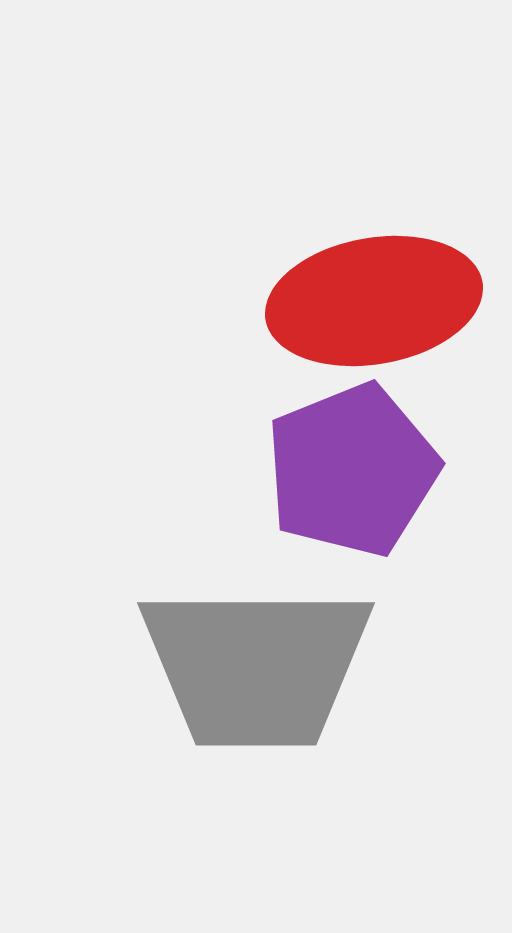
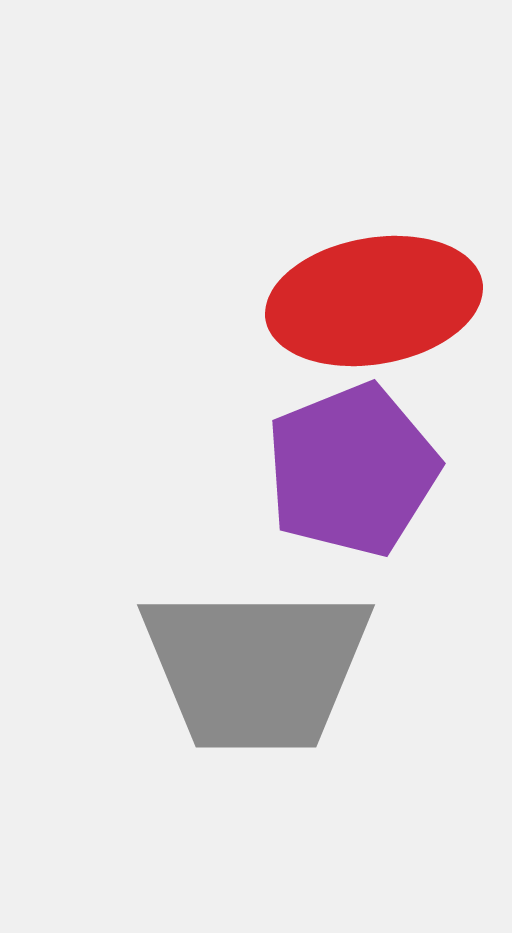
gray trapezoid: moved 2 px down
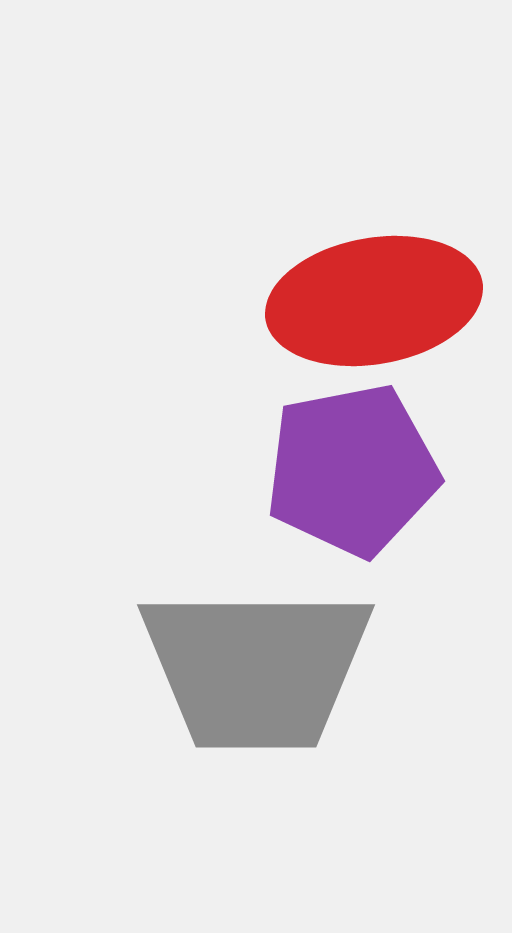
purple pentagon: rotated 11 degrees clockwise
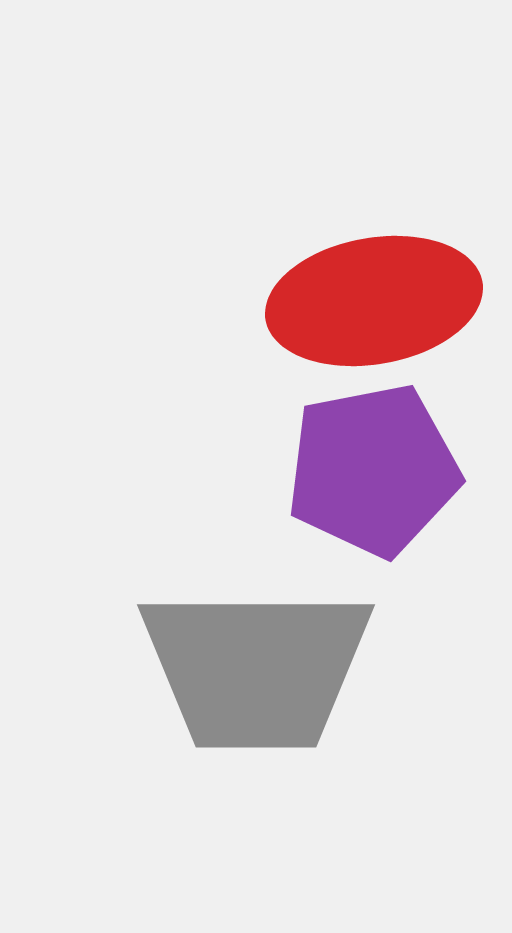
purple pentagon: moved 21 px right
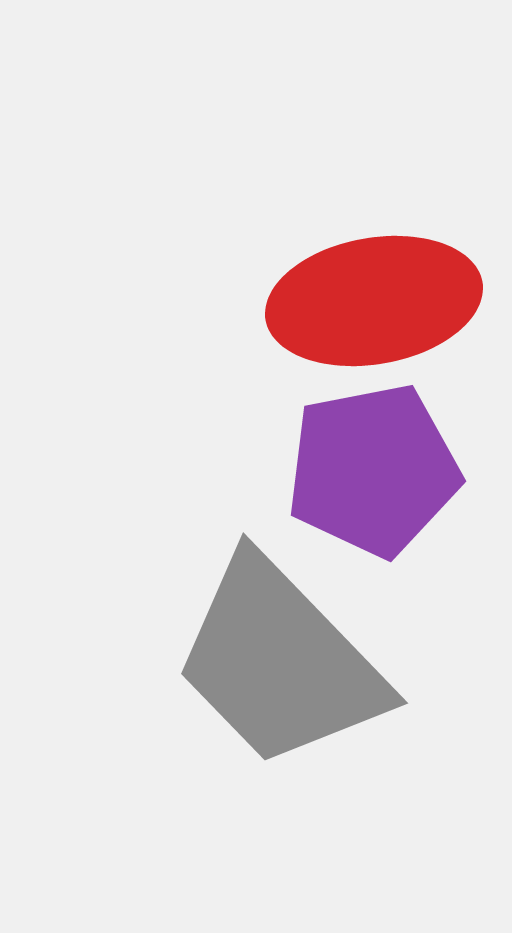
gray trapezoid: moved 24 px right, 6 px up; rotated 46 degrees clockwise
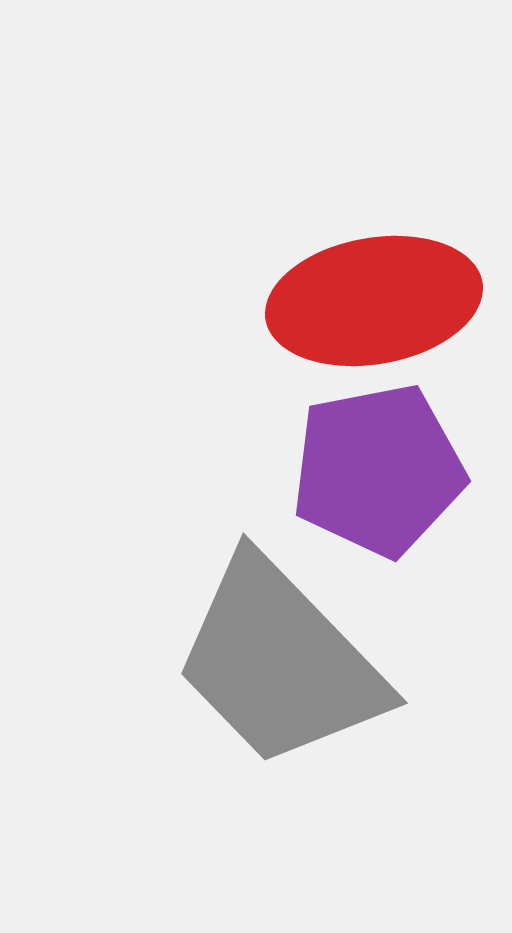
purple pentagon: moved 5 px right
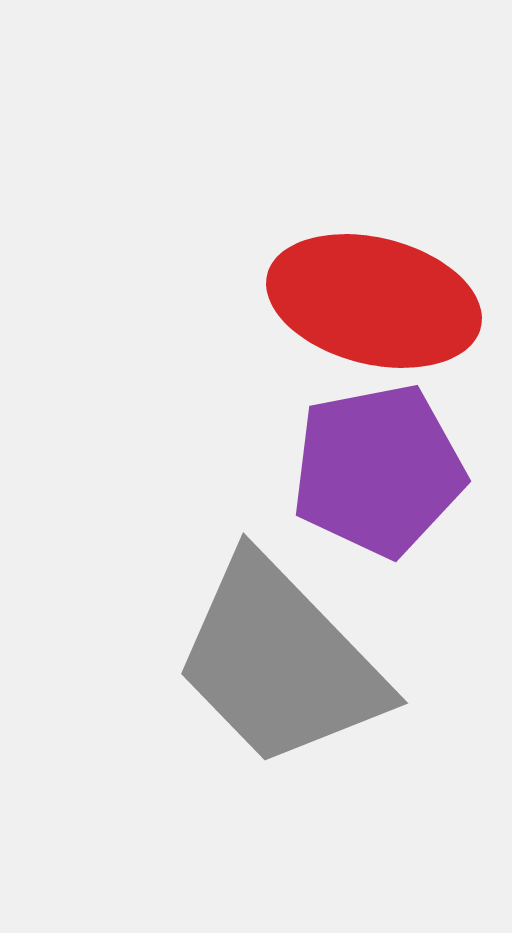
red ellipse: rotated 24 degrees clockwise
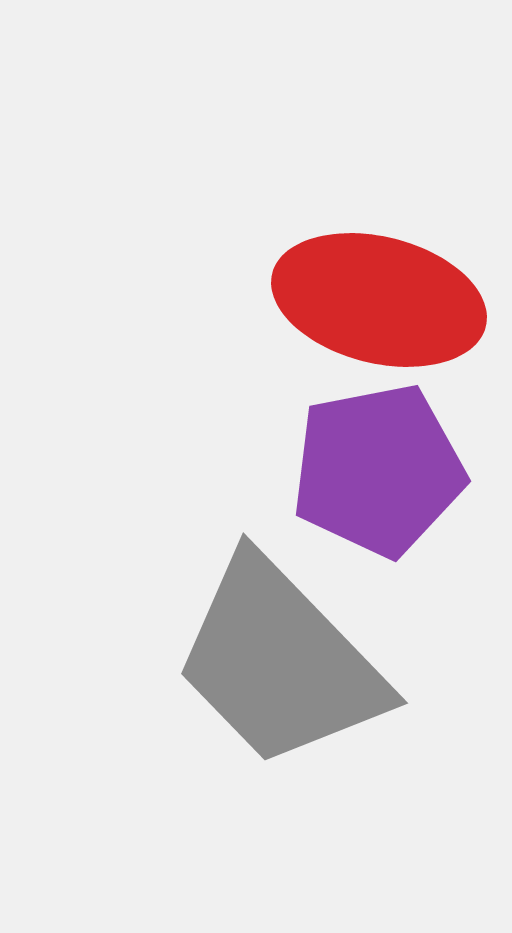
red ellipse: moved 5 px right, 1 px up
